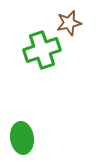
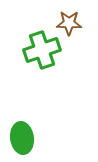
brown star: rotated 15 degrees clockwise
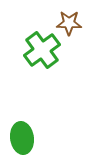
green cross: rotated 18 degrees counterclockwise
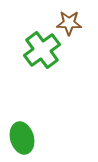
green ellipse: rotated 8 degrees counterclockwise
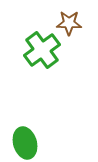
green ellipse: moved 3 px right, 5 px down
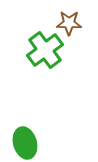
green cross: moved 3 px right
